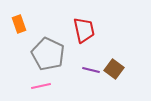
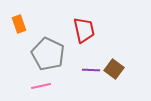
purple line: rotated 12 degrees counterclockwise
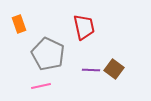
red trapezoid: moved 3 px up
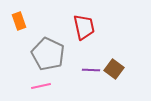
orange rectangle: moved 3 px up
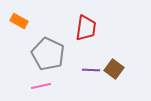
orange rectangle: rotated 42 degrees counterclockwise
red trapezoid: moved 2 px right, 1 px down; rotated 20 degrees clockwise
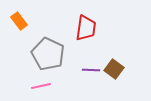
orange rectangle: rotated 24 degrees clockwise
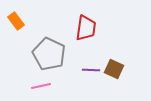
orange rectangle: moved 3 px left
gray pentagon: moved 1 px right
brown square: rotated 12 degrees counterclockwise
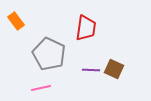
pink line: moved 2 px down
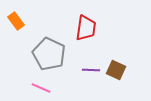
brown square: moved 2 px right, 1 px down
pink line: rotated 36 degrees clockwise
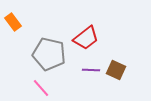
orange rectangle: moved 3 px left, 1 px down
red trapezoid: moved 10 px down; rotated 44 degrees clockwise
gray pentagon: rotated 12 degrees counterclockwise
pink line: rotated 24 degrees clockwise
